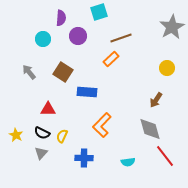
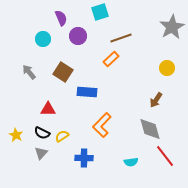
cyan square: moved 1 px right
purple semicircle: rotated 28 degrees counterclockwise
yellow semicircle: rotated 32 degrees clockwise
cyan semicircle: moved 3 px right
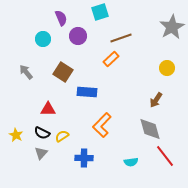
gray arrow: moved 3 px left
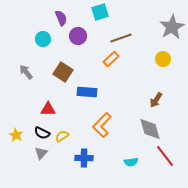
yellow circle: moved 4 px left, 9 px up
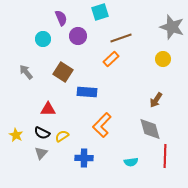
gray star: rotated 25 degrees counterclockwise
red line: rotated 40 degrees clockwise
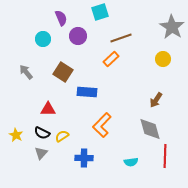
gray star: rotated 15 degrees clockwise
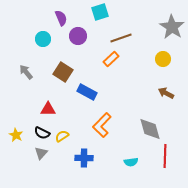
blue rectangle: rotated 24 degrees clockwise
brown arrow: moved 10 px right, 7 px up; rotated 84 degrees clockwise
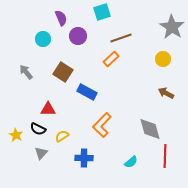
cyan square: moved 2 px right
black semicircle: moved 4 px left, 4 px up
cyan semicircle: rotated 32 degrees counterclockwise
